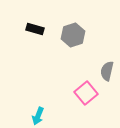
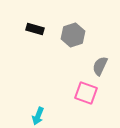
gray semicircle: moved 7 px left, 5 px up; rotated 12 degrees clockwise
pink square: rotated 30 degrees counterclockwise
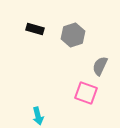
cyan arrow: rotated 36 degrees counterclockwise
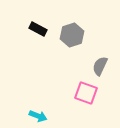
black rectangle: moved 3 px right; rotated 12 degrees clockwise
gray hexagon: moved 1 px left
cyan arrow: rotated 54 degrees counterclockwise
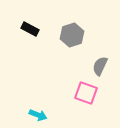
black rectangle: moved 8 px left
cyan arrow: moved 1 px up
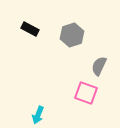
gray semicircle: moved 1 px left
cyan arrow: rotated 90 degrees clockwise
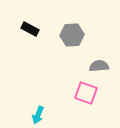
gray hexagon: rotated 15 degrees clockwise
gray semicircle: rotated 60 degrees clockwise
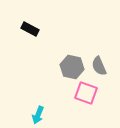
gray hexagon: moved 32 px down; rotated 15 degrees clockwise
gray semicircle: rotated 108 degrees counterclockwise
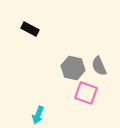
gray hexagon: moved 1 px right, 1 px down
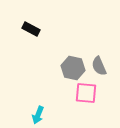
black rectangle: moved 1 px right
pink square: rotated 15 degrees counterclockwise
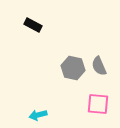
black rectangle: moved 2 px right, 4 px up
pink square: moved 12 px right, 11 px down
cyan arrow: rotated 54 degrees clockwise
